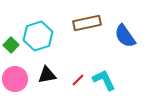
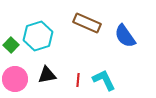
brown rectangle: rotated 36 degrees clockwise
red line: rotated 40 degrees counterclockwise
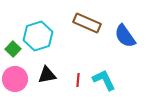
green square: moved 2 px right, 4 px down
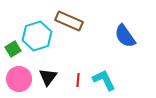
brown rectangle: moved 18 px left, 2 px up
cyan hexagon: moved 1 px left
green square: rotated 14 degrees clockwise
black triangle: moved 1 px right, 2 px down; rotated 42 degrees counterclockwise
pink circle: moved 4 px right
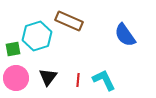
blue semicircle: moved 1 px up
green square: rotated 21 degrees clockwise
pink circle: moved 3 px left, 1 px up
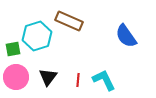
blue semicircle: moved 1 px right, 1 px down
pink circle: moved 1 px up
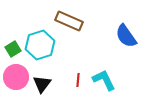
cyan hexagon: moved 3 px right, 9 px down
green square: rotated 21 degrees counterclockwise
black triangle: moved 6 px left, 7 px down
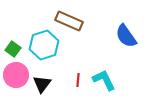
cyan hexagon: moved 4 px right
green square: rotated 21 degrees counterclockwise
pink circle: moved 2 px up
